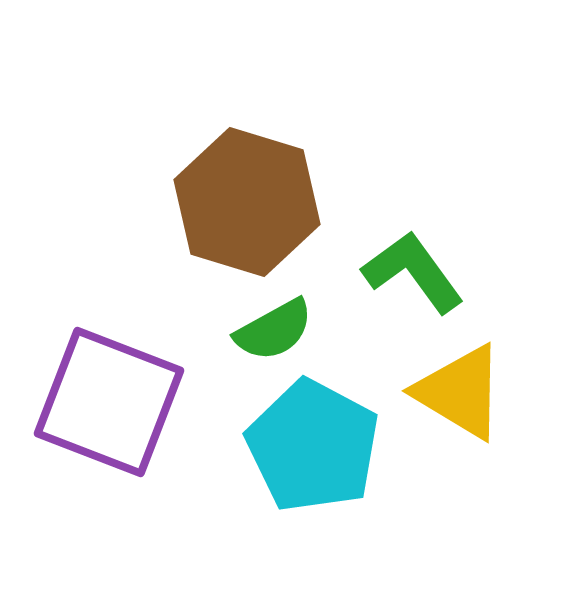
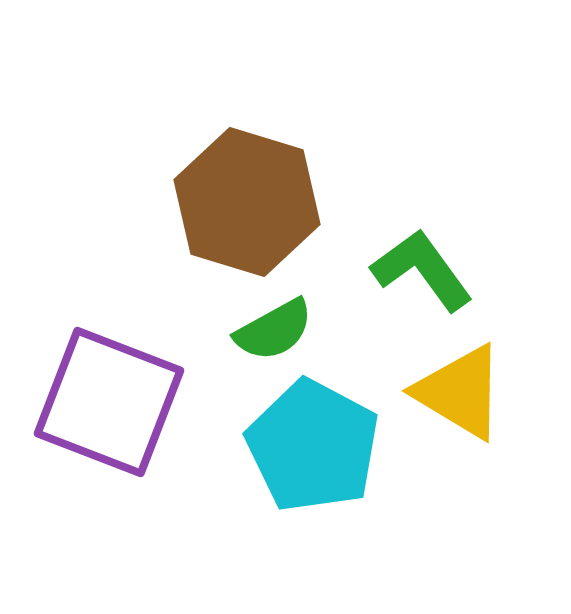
green L-shape: moved 9 px right, 2 px up
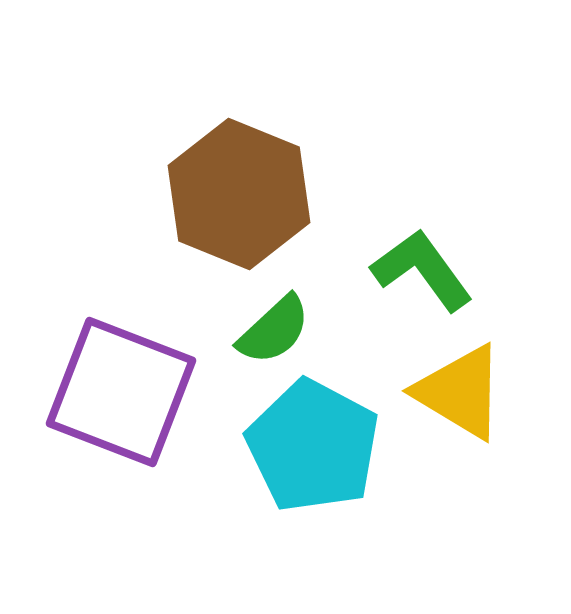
brown hexagon: moved 8 px left, 8 px up; rotated 5 degrees clockwise
green semicircle: rotated 14 degrees counterclockwise
purple square: moved 12 px right, 10 px up
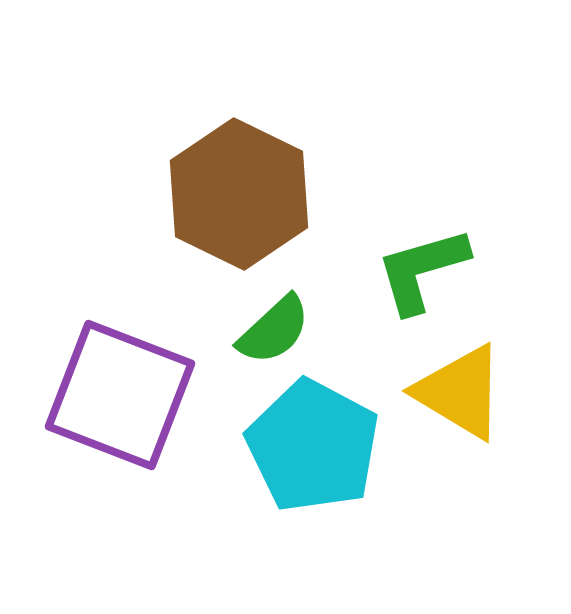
brown hexagon: rotated 4 degrees clockwise
green L-shape: rotated 70 degrees counterclockwise
purple square: moved 1 px left, 3 px down
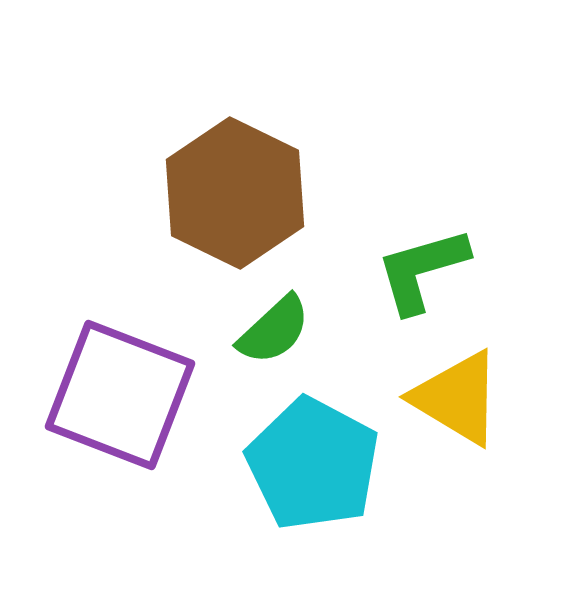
brown hexagon: moved 4 px left, 1 px up
yellow triangle: moved 3 px left, 6 px down
cyan pentagon: moved 18 px down
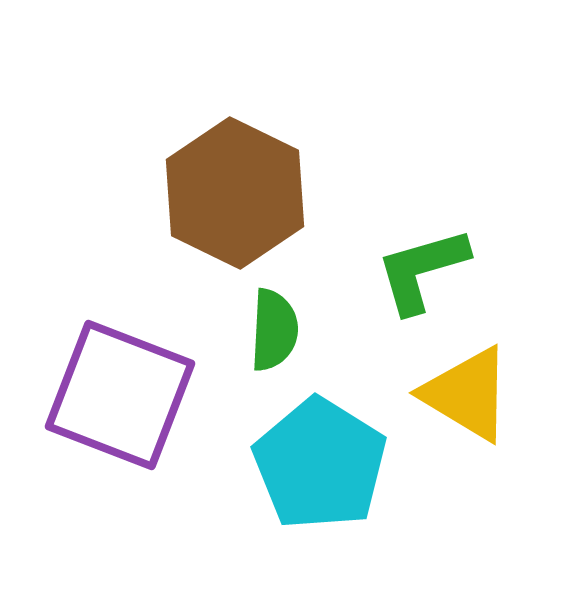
green semicircle: rotated 44 degrees counterclockwise
yellow triangle: moved 10 px right, 4 px up
cyan pentagon: moved 7 px right; rotated 4 degrees clockwise
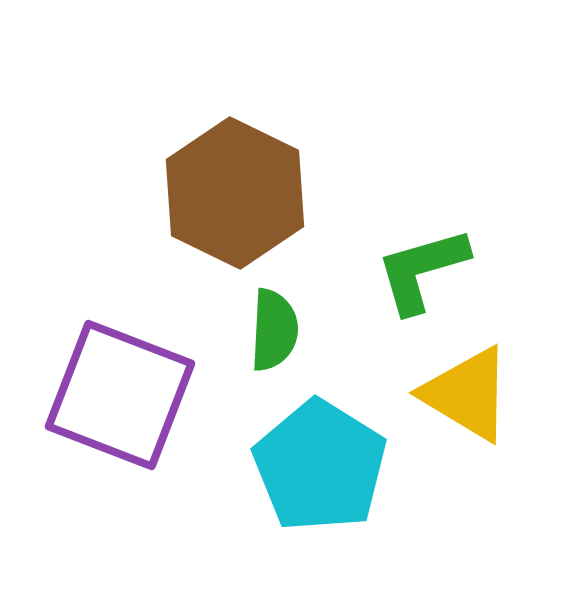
cyan pentagon: moved 2 px down
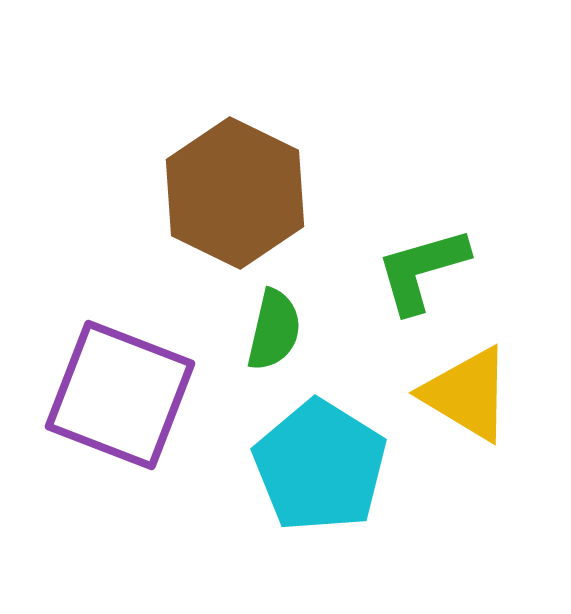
green semicircle: rotated 10 degrees clockwise
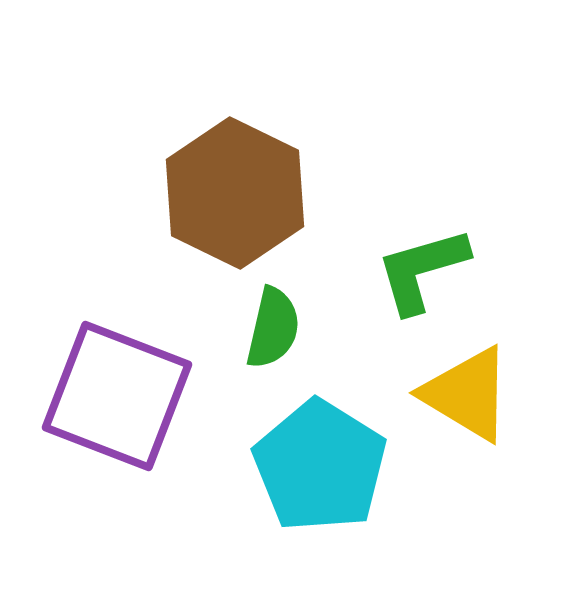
green semicircle: moved 1 px left, 2 px up
purple square: moved 3 px left, 1 px down
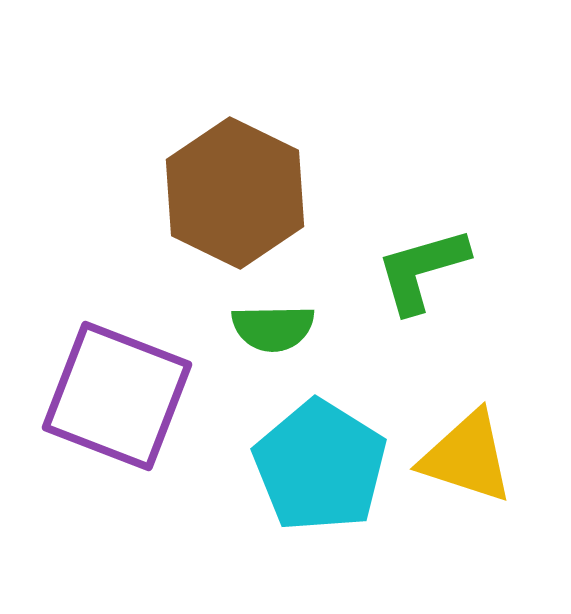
green semicircle: rotated 76 degrees clockwise
yellow triangle: moved 63 px down; rotated 13 degrees counterclockwise
